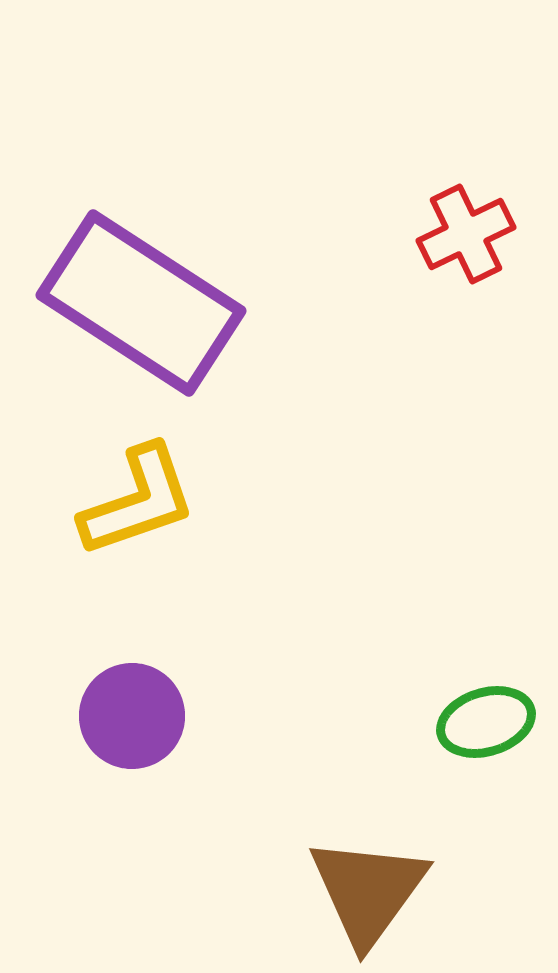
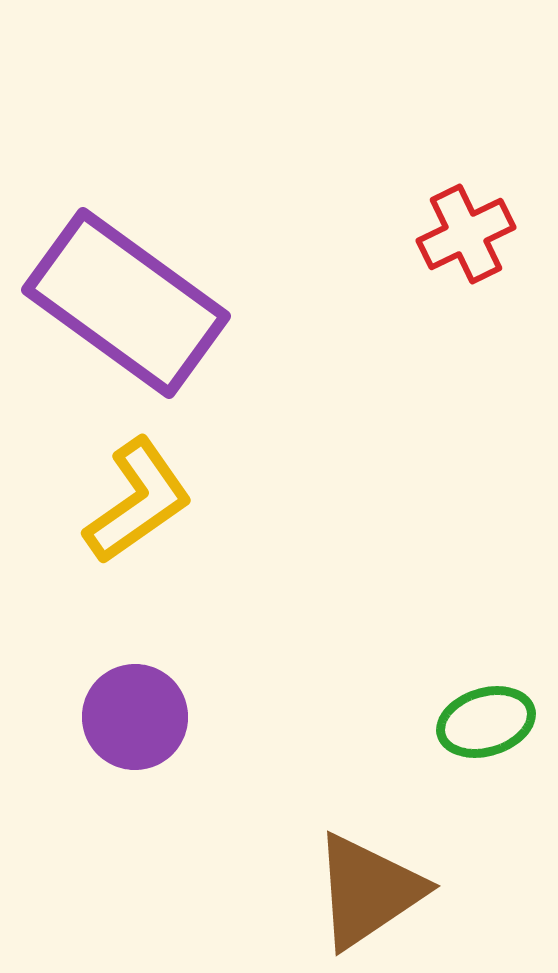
purple rectangle: moved 15 px left; rotated 3 degrees clockwise
yellow L-shape: rotated 16 degrees counterclockwise
purple circle: moved 3 px right, 1 px down
brown triangle: rotated 20 degrees clockwise
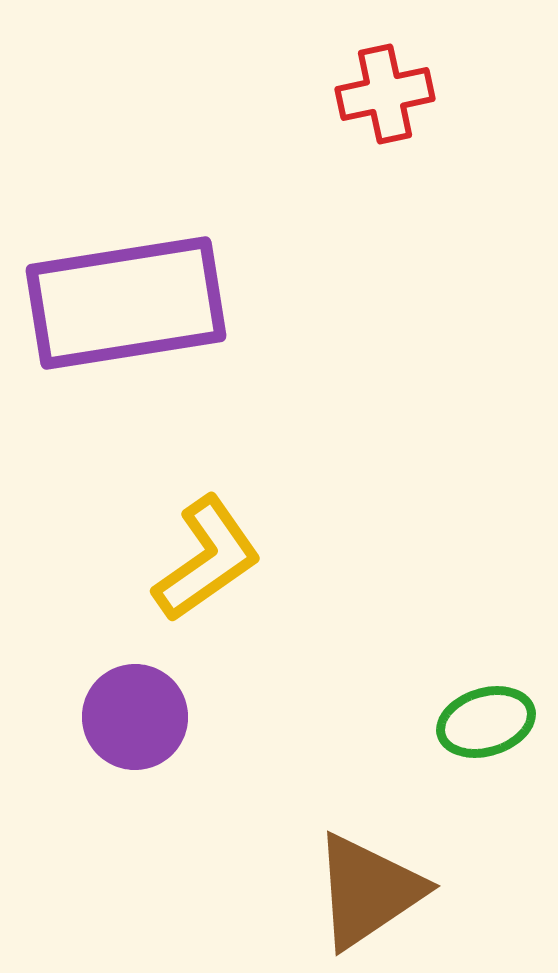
red cross: moved 81 px left, 140 px up; rotated 14 degrees clockwise
purple rectangle: rotated 45 degrees counterclockwise
yellow L-shape: moved 69 px right, 58 px down
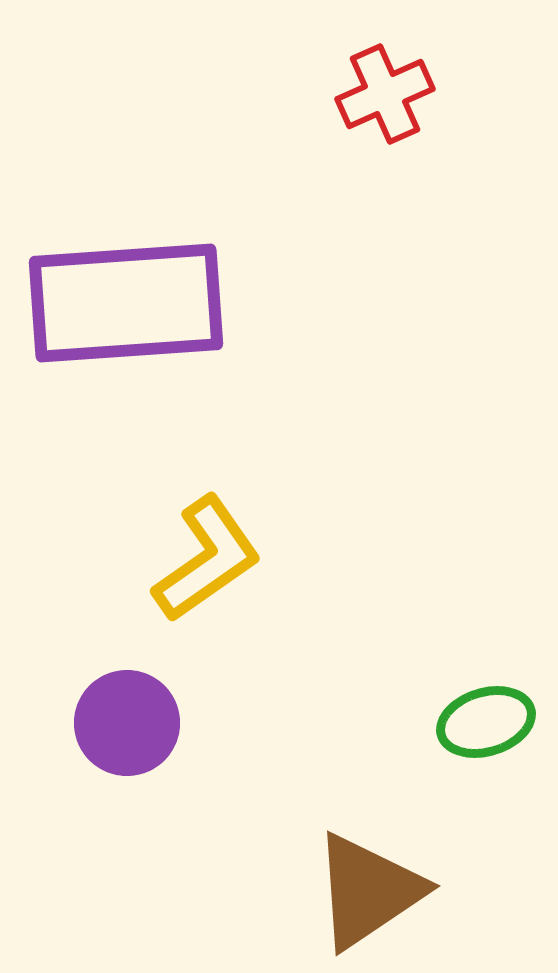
red cross: rotated 12 degrees counterclockwise
purple rectangle: rotated 5 degrees clockwise
purple circle: moved 8 px left, 6 px down
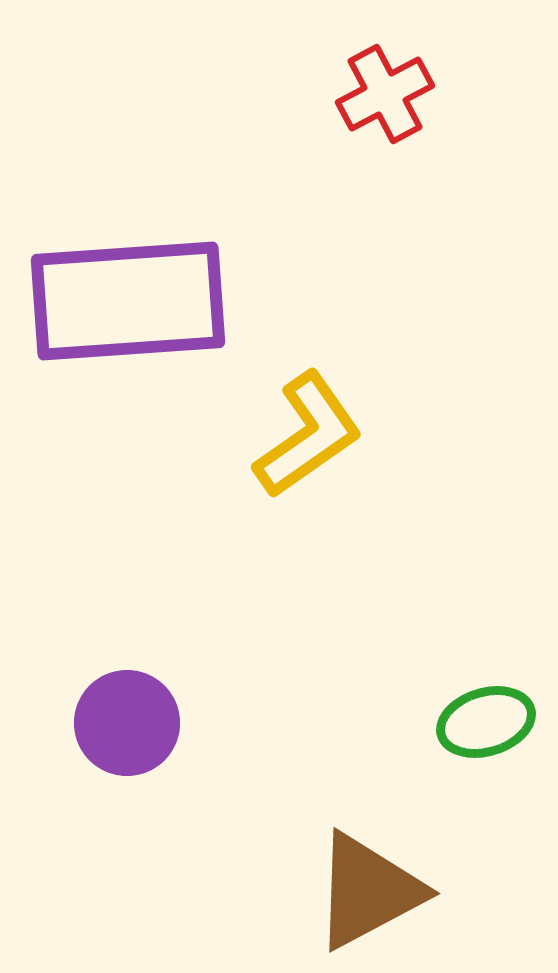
red cross: rotated 4 degrees counterclockwise
purple rectangle: moved 2 px right, 2 px up
yellow L-shape: moved 101 px right, 124 px up
brown triangle: rotated 6 degrees clockwise
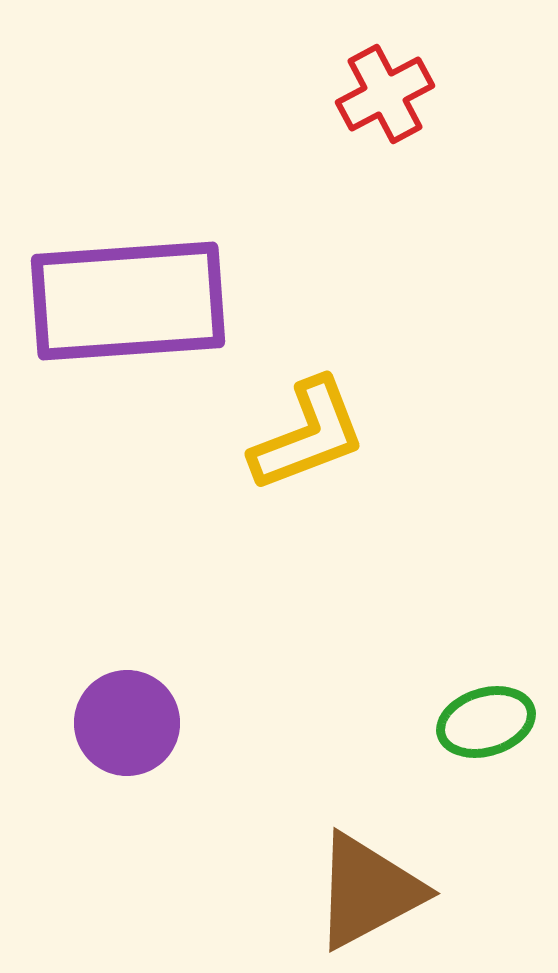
yellow L-shape: rotated 14 degrees clockwise
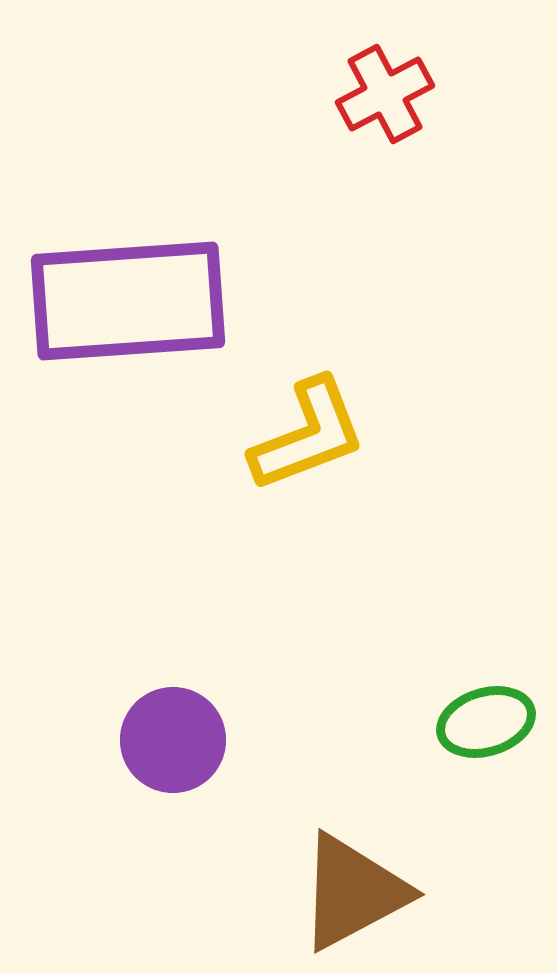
purple circle: moved 46 px right, 17 px down
brown triangle: moved 15 px left, 1 px down
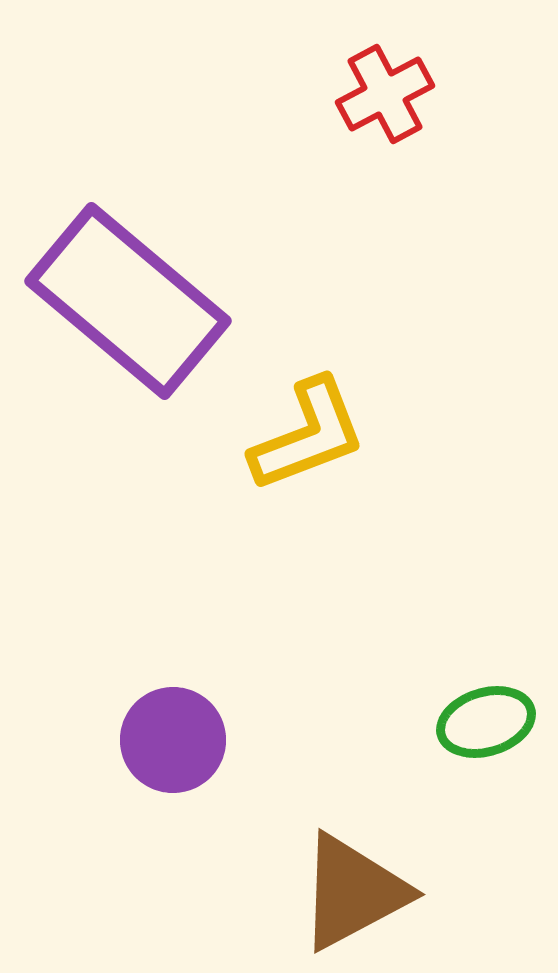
purple rectangle: rotated 44 degrees clockwise
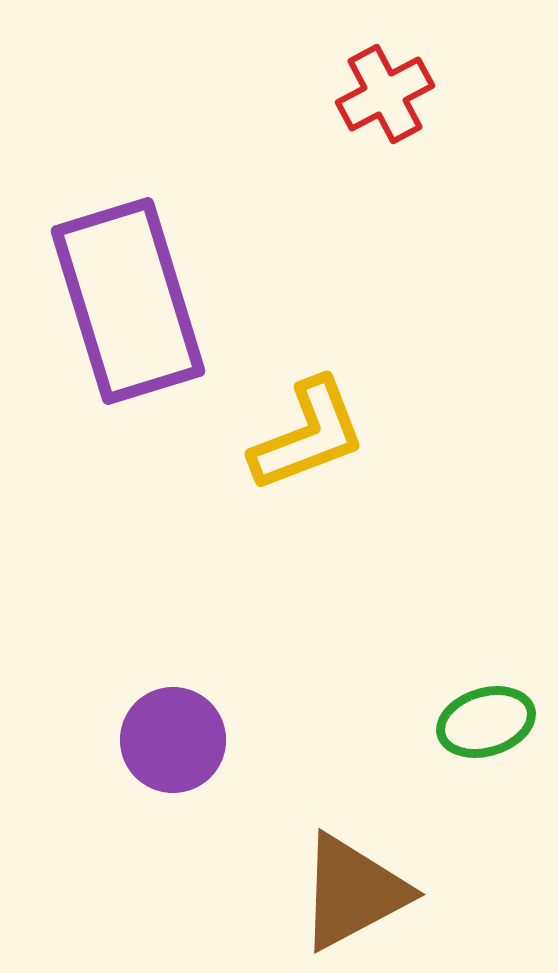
purple rectangle: rotated 33 degrees clockwise
